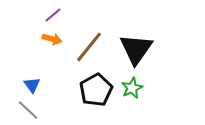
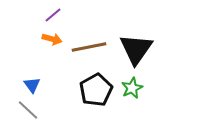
brown line: rotated 40 degrees clockwise
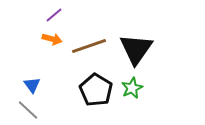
purple line: moved 1 px right
brown line: moved 1 px up; rotated 8 degrees counterclockwise
black pentagon: rotated 12 degrees counterclockwise
